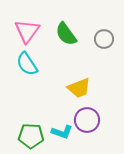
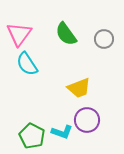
pink triangle: moved 8 px left, 3 px down
green pentagon: moved 1 px right; rotated 25 degrees clockwise
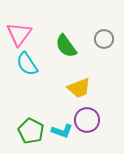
green semicircle: moved 12 px down
cyan L-shape: moved 1 px up
green pentagon: moved 1 px left, 5 px up
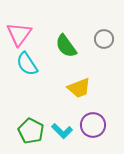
purple circle: moved 6 px right, 5 px down
cyan L-shape: rotated 25 degrees clockwise
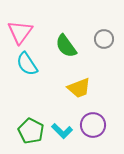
pink triangle: moved 1 px right, 2 px up
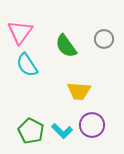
cyan semicircle: moved 1 px down
yellow trapezoid: moved 3 px down; rotated 25 degrees clockwise
purple circle: moved 1 px left
